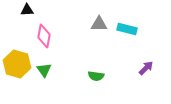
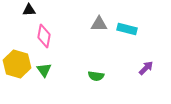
black triangle: moved 2 px right
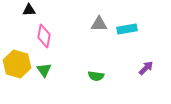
cyan rectangle: rotated 24 degrees counterclockwise
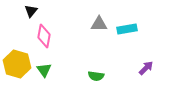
black triangle: moved 2 px right, 1 px down; rotated 48 degrees counterclockwise
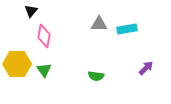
yellow hexagon: rotated 16 degrees counterclockwise
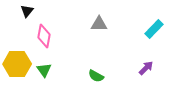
black triangle: moved 4 px left
cyan rectangle: moved 27 px right; rotated 36 degrees counterclockwise
green semicircle: rotated 21 degrees clockwise
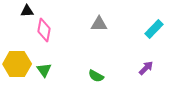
black triangle: rotated 48 degrees clockwise
pink diamond: moved 6 px up
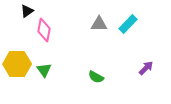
black triangle: rotated 32 degrees counterclockwise
cyan rectangle: moved 26 px left, 5 px up
green semicircle: moved 1 px down
